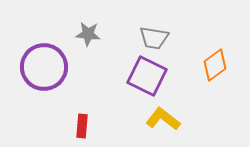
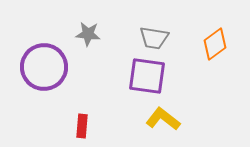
orange diamond: moved 21 px up
purple square: rotated 18 degrees counterclockwise
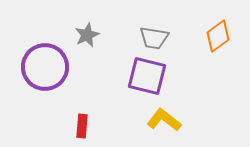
gray star: moved 1 px left, 1 px down; rotated 30 degrees counterclockwise
orange diamond: moved 3 px right, 8 px up
purple circle: moved 1 px right
purple square: rotated 6 degrees clockwise
yellow L-shape: moved 1 px right, 1 px down
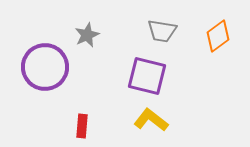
gray trapezoid: moved 8 px right, 7 px up
yellow L-shape: moved 13 px left
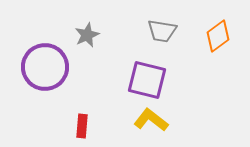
purple square: moved 4 px down
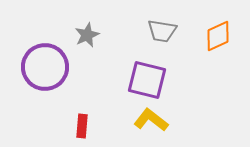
orange diamond: rotated 12 degrees clockwise
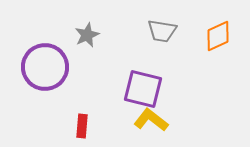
purple square: moved 4 px left, 9 px down
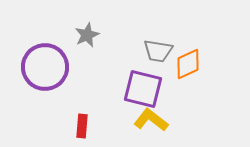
gray trapezoid: moved 4 px left, 20 px down
orange diamond: moved 30 px left, 28 px down
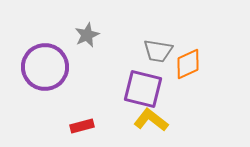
red rectangle: rotated 70 degrees clockwise
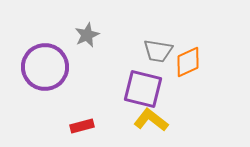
orange diamond: moved 2 px up
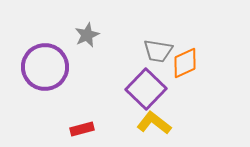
orange diamond: moved 3 px left, 1 px down
purple square: moved 3 px right; rotated 30 degrees clockwise
yellow L-shape: moved 3 px right, 3 px down
red rectangle: moved 3 px down
